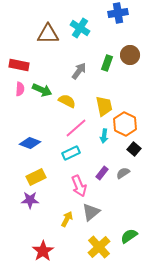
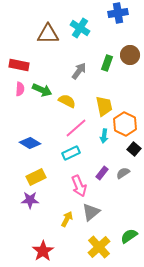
blue diamond: rotated 10 degrees clockwise
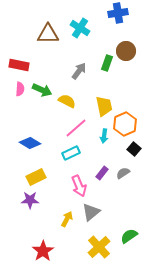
brown circle: moved 4 px left, 4 px up
orange hexagon: rotated 10 degrees clockwise
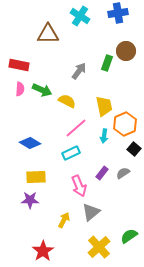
cyan cross: moved 12 px up
yellow rectangle: rotated 24 degrees clockwise
yellow arrow: moved 3 px left, 1 px down
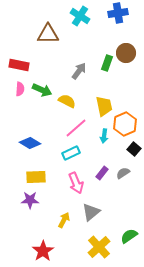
brown circle: moved 2 px down
pink arrow: moved 3 px left, 3 px up
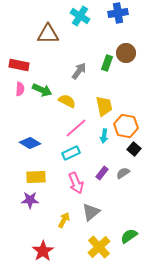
orange hexagon: moved 1 px right, 2 px down; rotated 25 degrees counterclockwise
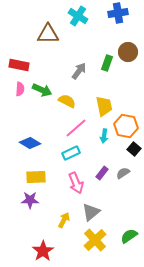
cyan cross: moved 2 px left
brown circle: moved 2 px right, 1 px up
yellow cross: moved 4 px left, 7 px up
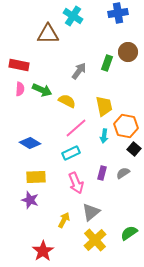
cyan cross: moved 5 px left
purple rectangle: rotated 24 degrees counterclockwise
purple star: rotated 18 degrees clockwise
green semicircle: moved 3 px up
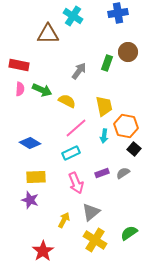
purple rectangle: rotated 56 degrees clockwise
yellow cross: rotated 15 degrees counterclockwise
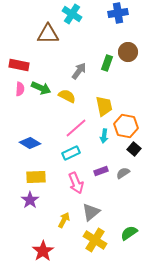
cyan cross: moved 1 px left, 2 px up
green arrow: moved 1 px left, 2 px up
yellow semicircle: moved 5 px up
purple rectangle: moved 1 px left, 2 px up
purple star: rotated 18 degrees clockwise
